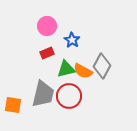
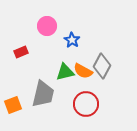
red rectangle: moved 26 px left, 1 px up
green triangle: moved 1 px left, 3 px down
red circle: moved 17 px right, 8 px down
orange square: rotated 30 degrees counterclockwise
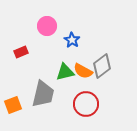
gray diamond: rotated 25 degrees clockwise
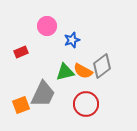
blue star: rotated 21 degrees clockwise
gray trapezoid: rotated 12 degrees clockwise
orange square: moved 8 px right
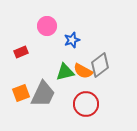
gray diamond: moved 2 px left, 1 px up
orange square: moved 12 px up
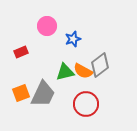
blue star: moved 1 px right, 1 px up
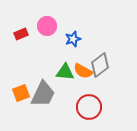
red rectangle: moved 18 px up
green triangle: rotated 18 degrees clockwise
red circle: moved 3 px right, 3 px down
